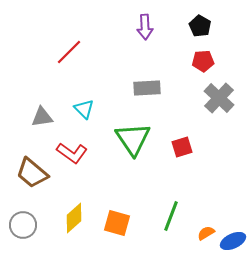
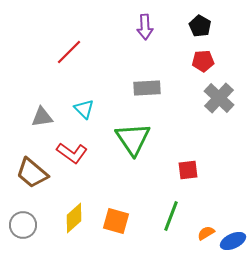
red square: moved 6 px right, 23 px down; rotated 10 degrees clockwise
orange square: moved 1 px left, 2 px up
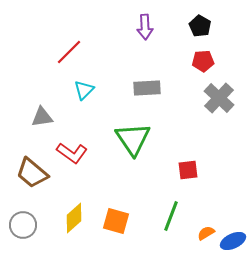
cyan triangle: moved 19 px up; rotated 30 degrees clockwise
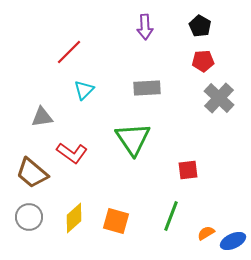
gray circle: moved 6 px right, 8 px up
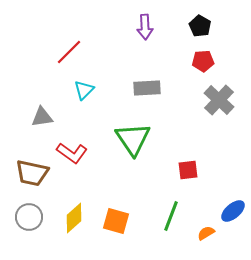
gray cross: moved 2 px down
brown trapezoid: rotated 28 degrees counterclockwise
blue ellipse: moved 30 px up; rotated 15 degrees counterclockwise
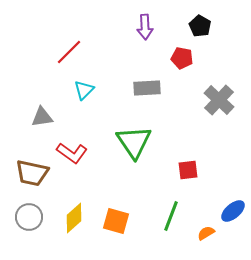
red pentagon: moved 21 px left, 3 px up; rotated 15 degrees clockwise
green triangle: moved 1 px right, 3 px down
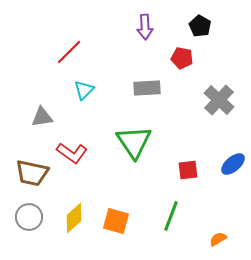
blue ellipse: moved 47 px up
orange semicircle: moved 12 px right, 6 px down
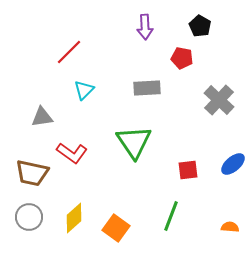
orange square: moved 7 px down; rotated 20 degrees clockwise
orange semicircle: moved 12 px right, 12 px up; rotated 36 degrees clockwise
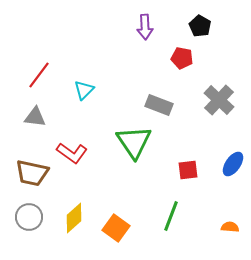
red line: moved 30 px left, 23 px down; rotated 8 degrees counterclockwise
gray rectangle: moved 12 px right, 17 px down; rotated 24 degrees clockwise
gray triangle: moved 7 px left; rotated 15 degrees clockwise
blue ellipse: rotated 15 degrees counterclockwise
